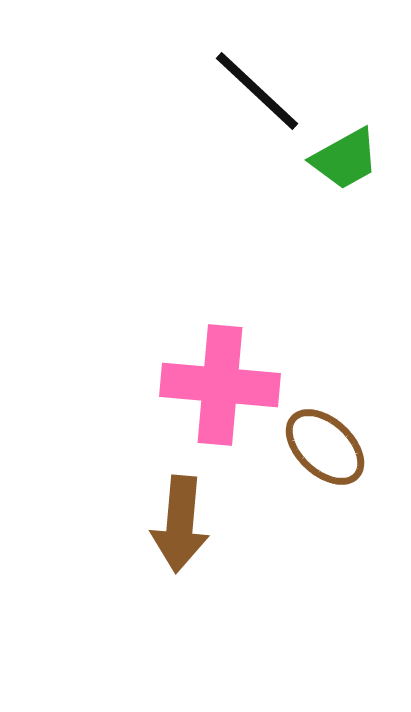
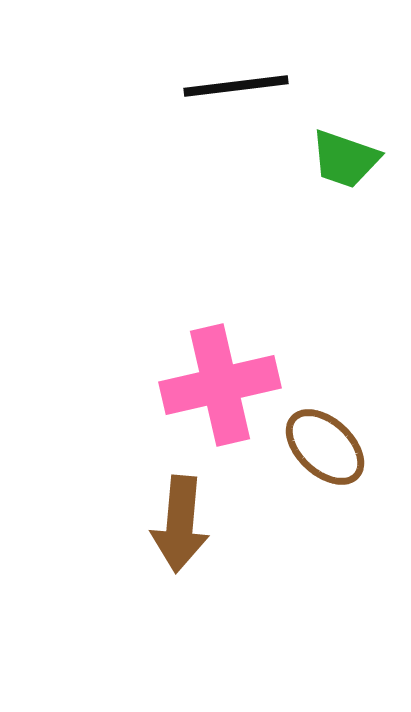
black line: moved 21 px left, 5 px up; rotated 50 degrees counterclockwise
green trapezoid: rotated 48 degrees clockwise
pink cross: rotated 18 degrees counterclockwise
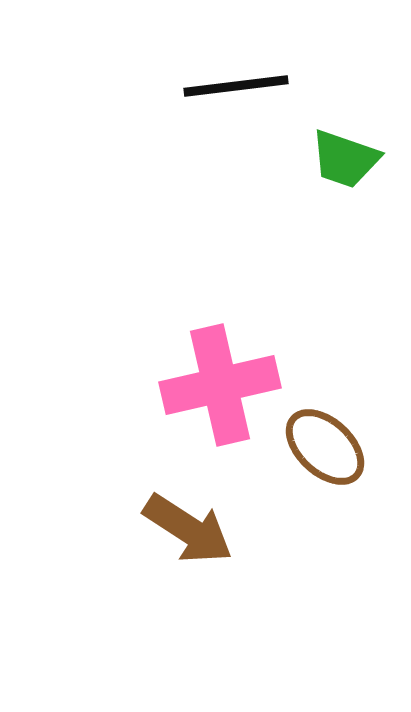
brown arrow: moved 8 px right, 5 px down; rotated 62 degrees counterclockwise
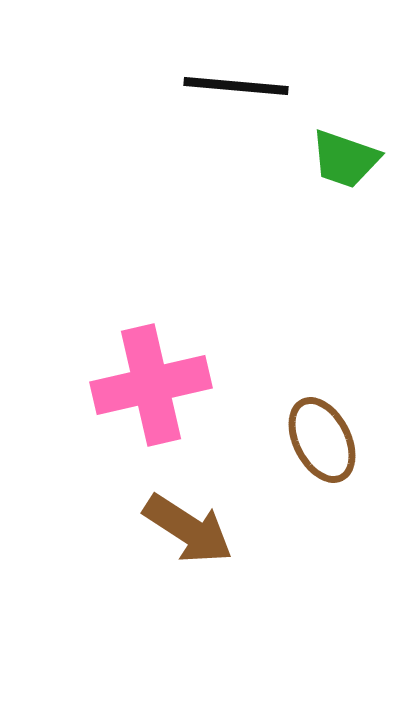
black line: rotated 12 degrees clockwise
pink cross: moved 69 px left
brown ellipse: moved 3 px left, 7 px up; rotated 20 degrees clockwise
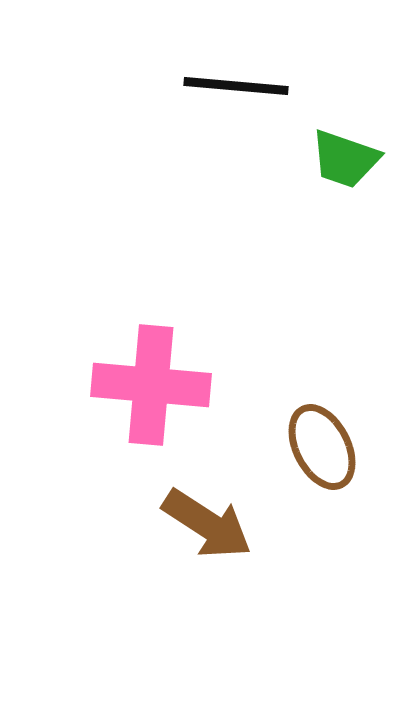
pink cross: rotated 18 degrees clockwise
brown ellipse: moved 7 px down
brown arrow: moved 19 px right, 5 px up
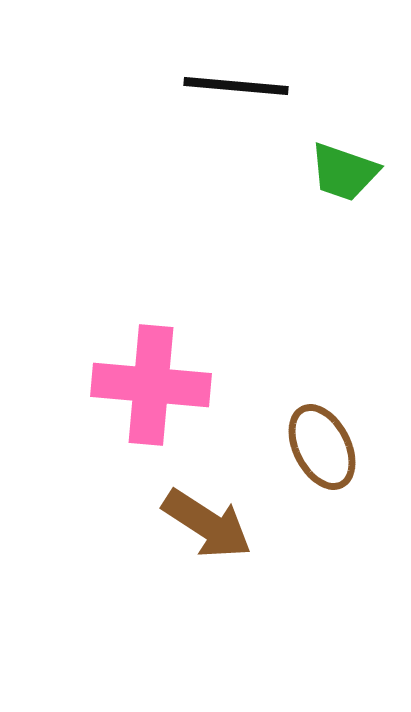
green trapezoid: moved 1 px left, 13 px down
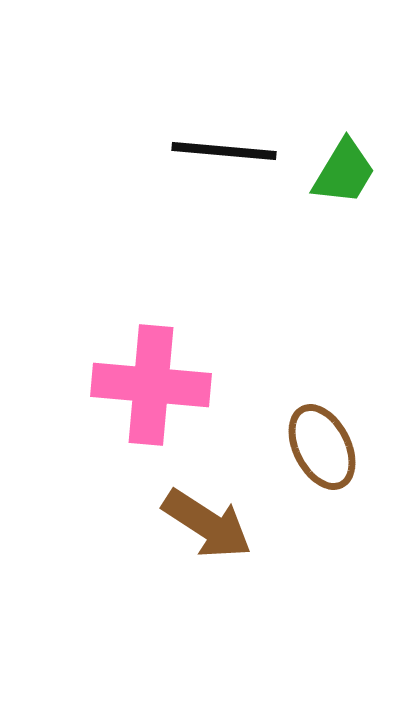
black line: moved 12 px left, 65 px down
green trapezoid: rotated 78 degrees counterclockwise
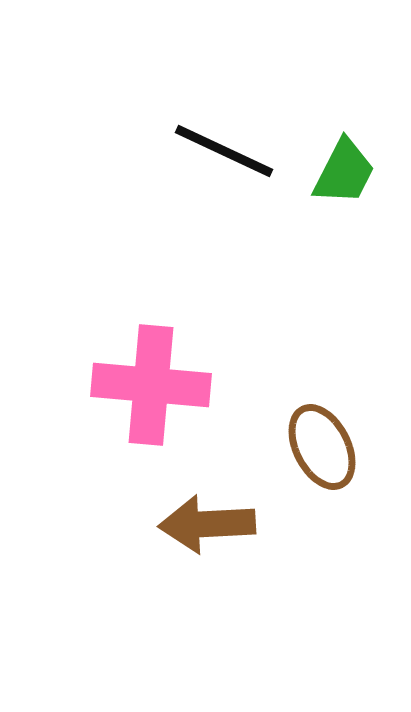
black line: rotated 20 degrees clockwise
green trapezoid: rotated 4 degrees counterclockwise
brown arrow: rotated 144 degrees clockwise
